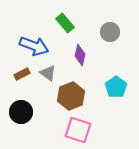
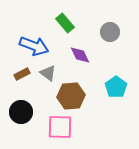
purple diamond: rotated 40 degrees counterclockwise
brown hexagon: rotated 16 degrees clockwise
pink square: moved 18 px left, 3 px up; rotated 16 degrees counterclockwise
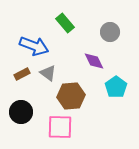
purple diamond: moved 14 px right, 6 px down
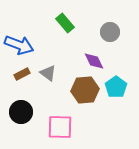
blue arrow: moved 15 px left, 1 px up
brown hexagon: moved 14 px right, 6 px up
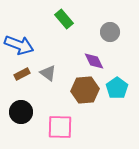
green rectangle: moved 1 px left, 4 px up
cyan pentagon: moved 1 px right, 1 px down
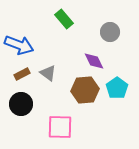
black circle: moved 8 px up
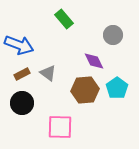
gray circle: moved 3 px right, 3 px down
black circle: moved 1 px right, 1 px up
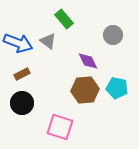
blue arrow: moved 1 px left, 2 px up
purple diamond: moved 6 px left
gray triangle: moved 32 px up
cyan pentagon: rotated 25 degrees counterclockwise
pink square: rotated 16 degrees clockwise
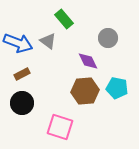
gray circle: moved 5 px left, 3 px down
brown hexagon: moved 1 px down
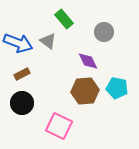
gray circle: moved 4 px left, 6 px up
pink square: moved 1 px left, 1 px up; rotated 8 degrees clockwise
